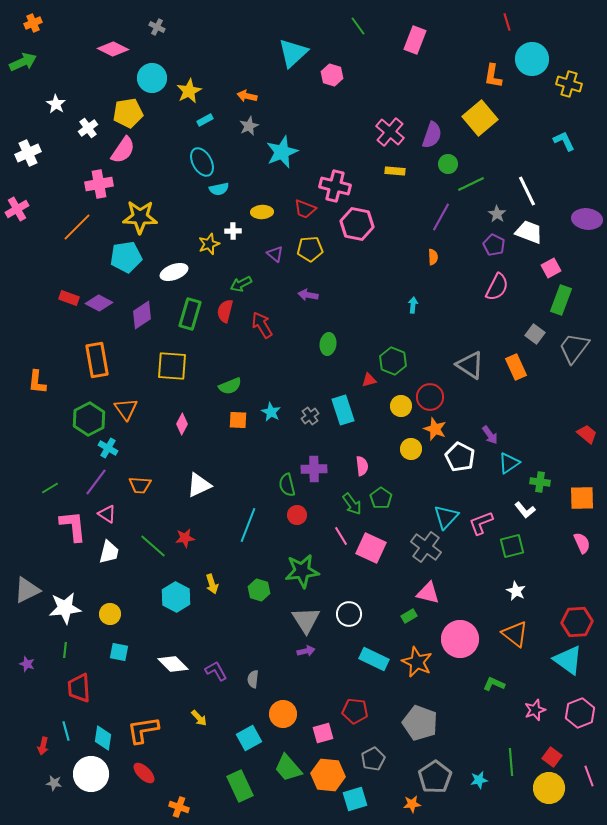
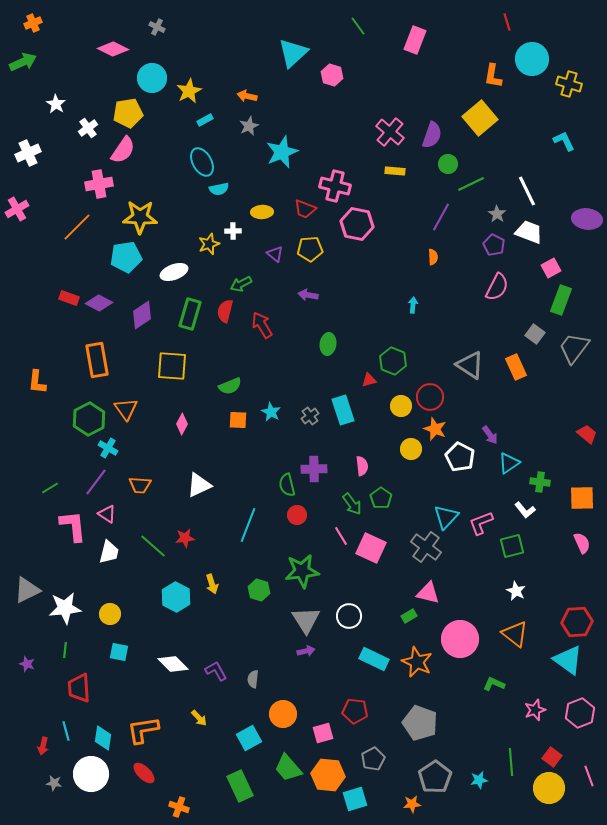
white circle at (349, 614): moved 2 px down
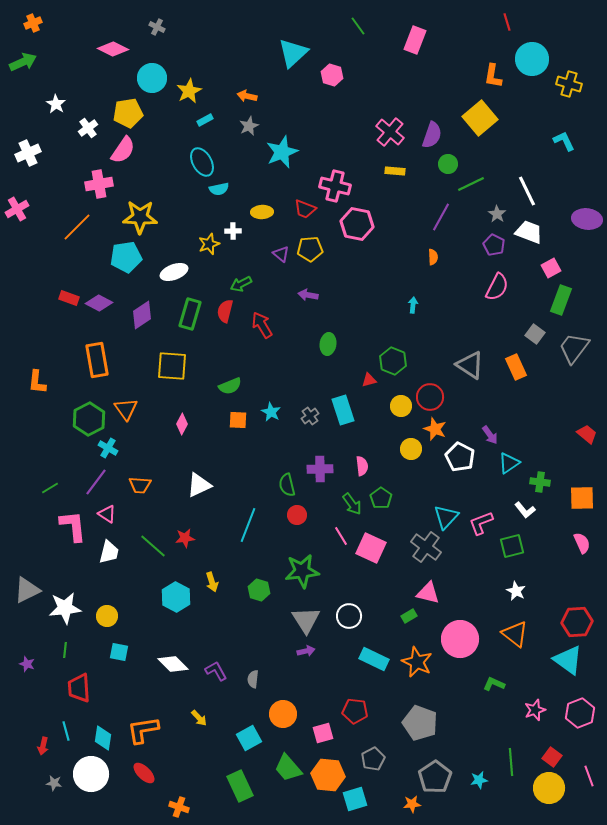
purple triangle at (275, 254): moved 6 px right
purple cross at (314, 469): moved 6 px right
yellow arrow at (212, 584): moved 2 px up
yellow circle at (110, 614): moved 3 px left, 2 px down
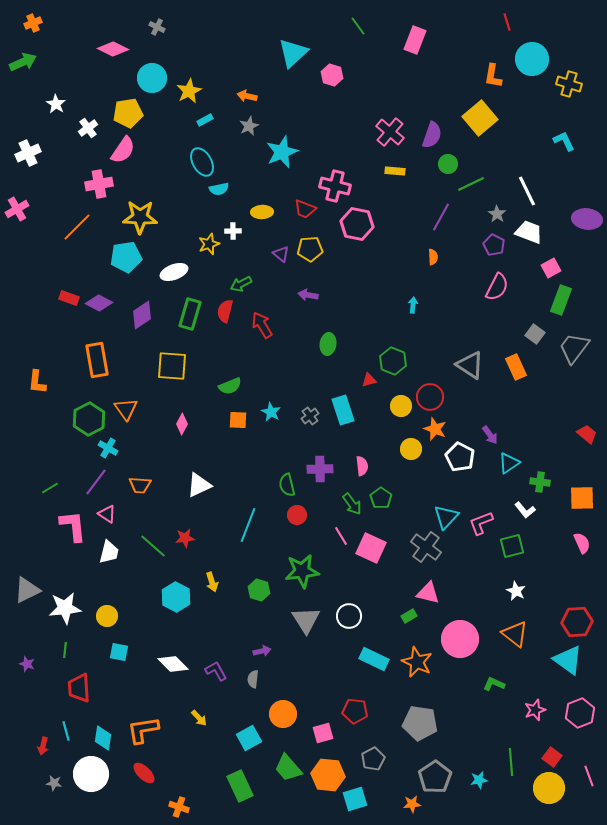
purple arrow at (306, 651): moved 44 px left
gray pentagon at (420, 723): rotated 12 degrees counterclockwise
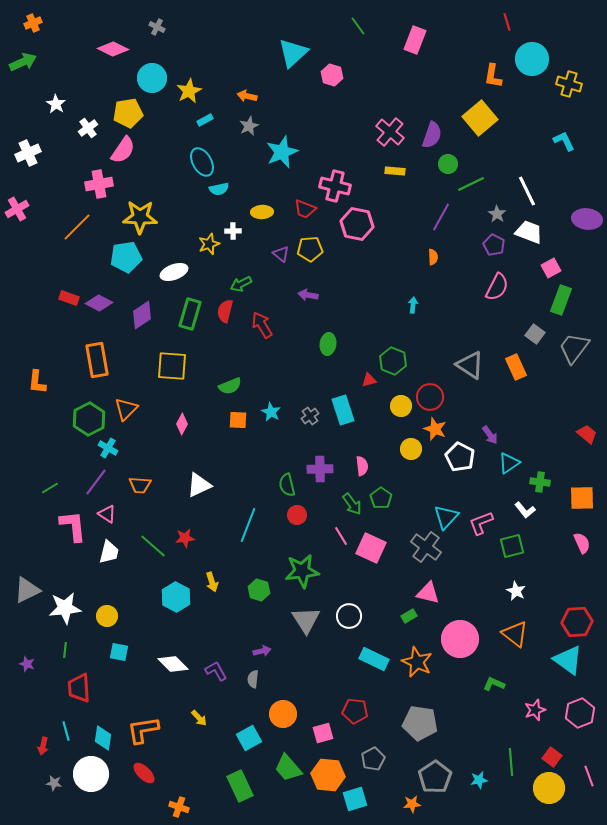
orange triangle at (126, 409): rotated 20 degrees clockwise
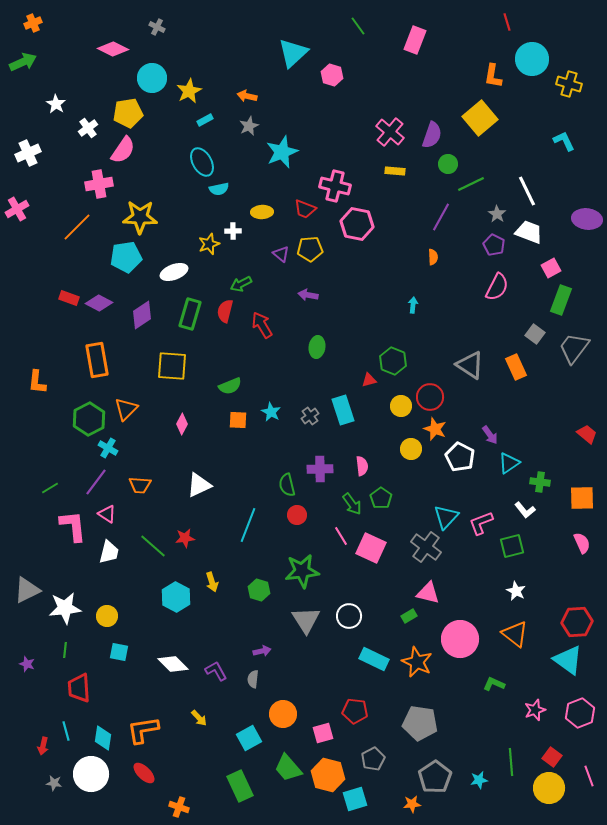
green ellipse at (328, 344): moved 11 px left, 3 px down
orange hexagon at (328, 775): rotated 8 degrees clockwise
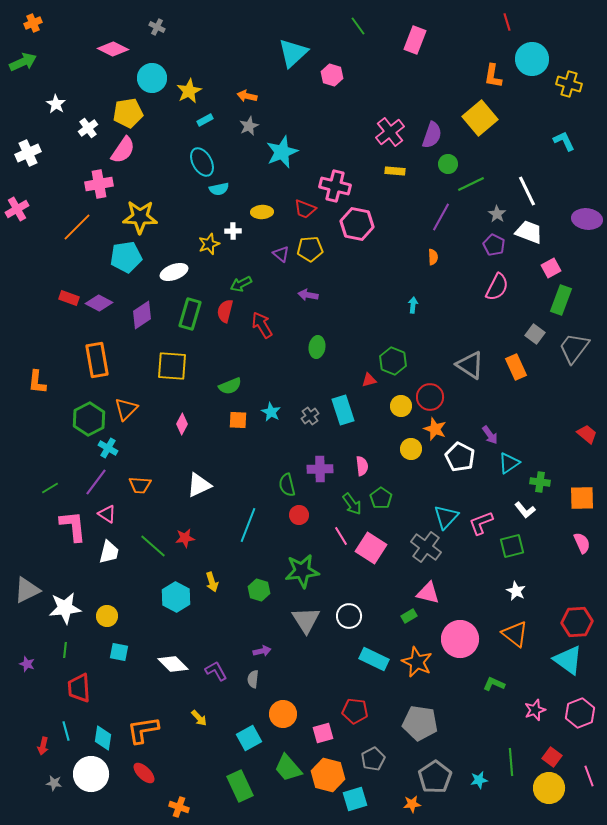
pink cross at (390, 132): rotated 12 degrees clockwise
red circle at (297, 515): moved 2 px right
pink square at (371, 548): rotated 8 degrees clockwise
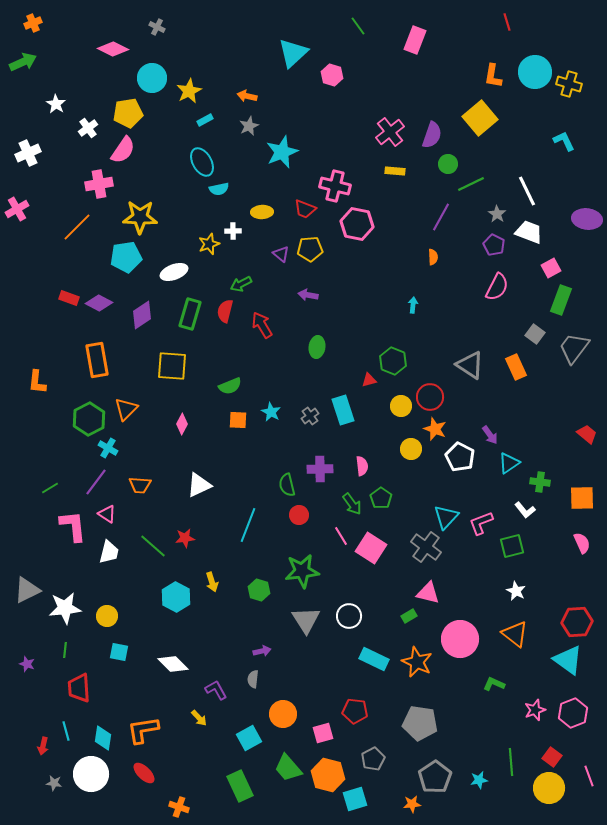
cyan circle at (532, 59): moved 3 px right, 13 px down
purple L-shape at (216, 671): moved 19 px down
pink hexagon at (580, 713): moved 7 px left
